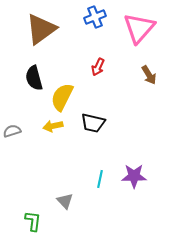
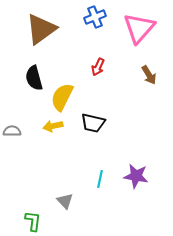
gray semicircle: rotated 18 degrees clockwise
purple star: moved 2 px right; rotated 10 degrees clockwise
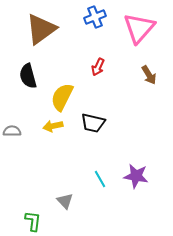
black semicircle: moved 6 px left, 2 px up
cyan line: rotated 42 degrees counterclockwise
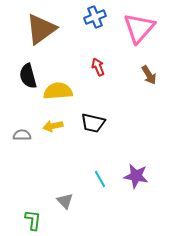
red arrow: rotated 132 degrees clockwise
yellow semicircle: moved 4 px left, 6 px up; rotated 60 degrees clockwise
gray semicircle: moved 10 px right, 4 px down
green L-shape: moved 1 px up
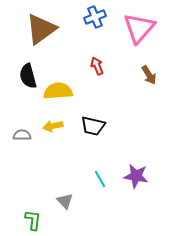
red arrow: moved 1 px left, 1 px up
black trapezoid: moved 3 px down
